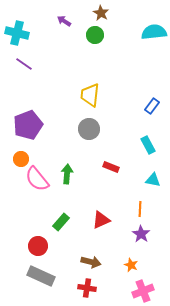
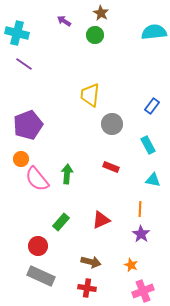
gray circle: moved 23 px right, 5 px up
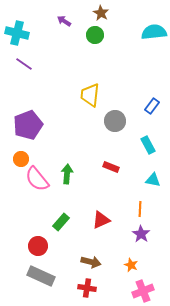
gray circle: moved 3 px right, 3 px up
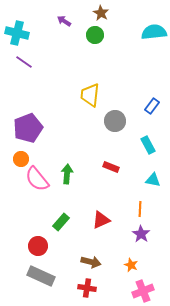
purple line: moved 2 px up
purple pentagon: moved 3 px down
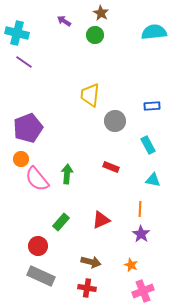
blue rectangle: rotated 49 degrees clockwise
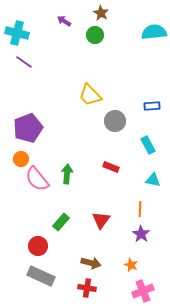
yellow trapezoid: rotated 50 degrees counterclockwise
red triangle: rotated 30 degrees counterclockwise
brown arrow: moved 1 px down
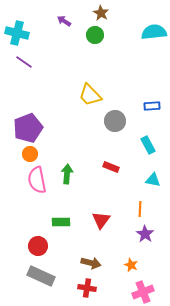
orange circle: moved 9 px right, 5 px up
pink semicircle: moved 1 px down; rotated 28 degrees clockwise
green rectangle: rotated 48 degrees clockwise
purple star: moved 4 px right
pink cross: moved 1 px down
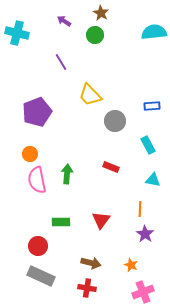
purple line: moved 37 px right; rotated 24 degrees clockwise
purple pentagon: moved 9 px right, 16 px up
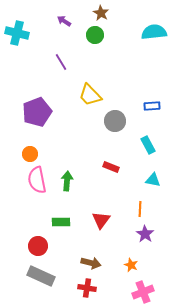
green arrow: moved 7 px down
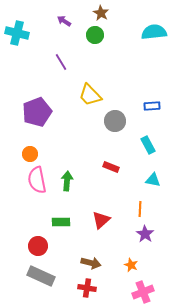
red triangle: rotated 12 degrees clockwise
